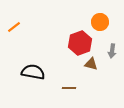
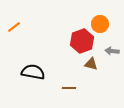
orange circle: moved 2 px down
red hexagon: moved 2 px right, 2 px up
gray arrow: rotated 88 degrees clockwise
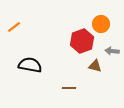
orange circle: moved 1 px right
brown triangle: moved 4 px right, 2 px down
black semicircle: moved 3 px left, 7 px up
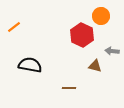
orange circle: moved 8 px up
red hexagon: moved 6 px up; rotated 15 degrees counterclockwise
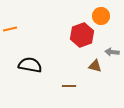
orange line: moved 4 px left, 2 px down; rotated 24 degrees clockwise
red hexagon: rotated 15 degrees clockwise
gray arrow: moved 1 px down
brown line: moved 2 px up
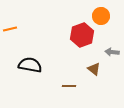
brown triangle: moved 1 px left, 3 px down; rotated 24 degrees clockwise
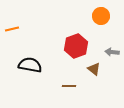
orange line: moved 2 px right
red hexagon: moved 6 px left, 11 px down
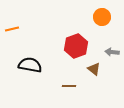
orange circle: moved 1 px right, 1 px down
